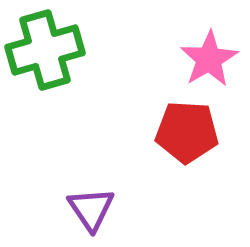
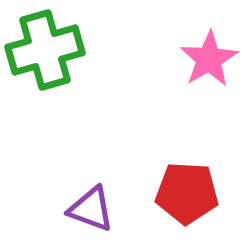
red pentagon: moved 61 px down
purple triangle: rotated 36 degrees counterclockwise
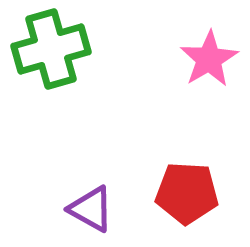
green cross: moved 6 px right, 1 px up
purple triangle: rotated 9 degrees clockwise
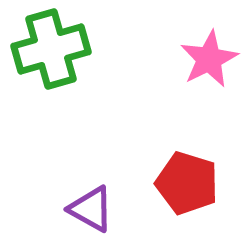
pink star: rotated 4 degrees clockwise
red pentagon: moved 10 px up; rotated 14 degrees clockwise
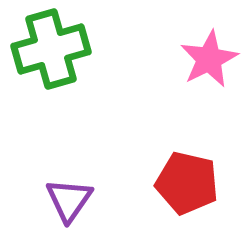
red pentagon: rotated 4 degrees counterclockwise
purple triangle: moved 22 px left, 9 px up; rotated 36 degrees clockwise
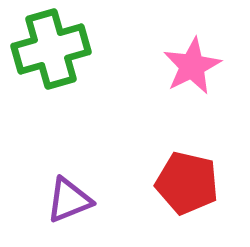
pink star: moved 17 px left, 7 px down
purple triangle: rotated 33 degrees clockwise
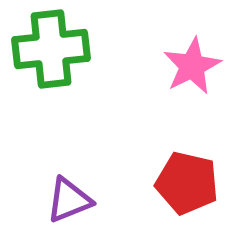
green cross: rotated 10 degrees clockwise
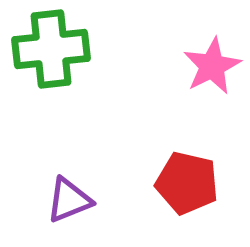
pink star: moved 20 px right
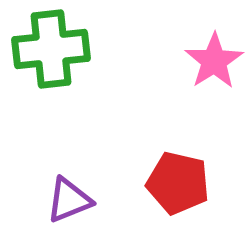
pink star: moved 2 px right, 5 px up; rotated 6 degrees counterclockwise
red pentagon: moved 9 px left
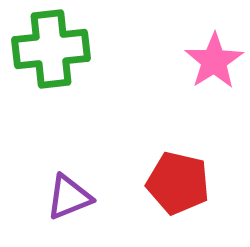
purple triangle: moved 3 px up
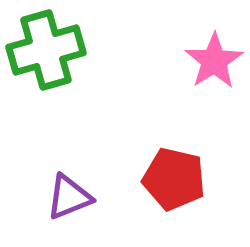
green cross: moved 5 px left, 1 px down; rotated 10 degrees counterclockwise
red pentagon: moved 4 px left, 4 px up
